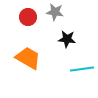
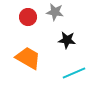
black star: moved 1 px down
cyan line: moved 8 px left, 4 px down; rotated 15 degrees counterclockwise
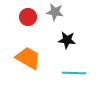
cyan line: rotated 25 degrees clockwise
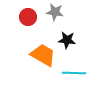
orange trapezoid: moved 15 px right, 3 px up
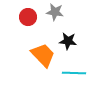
black star: moved 1 px right, 1 px down
orange trapezoid: rotated 16 degrees clockwise
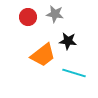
gray star: moved 2 px down
orange trapezoid: rotated 96 degrees clockwise
cyan line: rotated 15 degrees clockwise
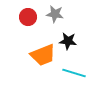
orange trapezoid: rotated 16 degrees clockwise
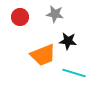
red circle: moved 8 px left
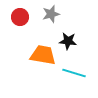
gray star: moved 4 px left; rotated 24 degrees counterclockwise
orange trapezoid: rotated 148 degrees counterclockwise
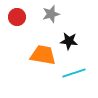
red circle: moved 3 px left
black star: moved 1 px right
cyan line: rotated 35 degrees counterclockwise
